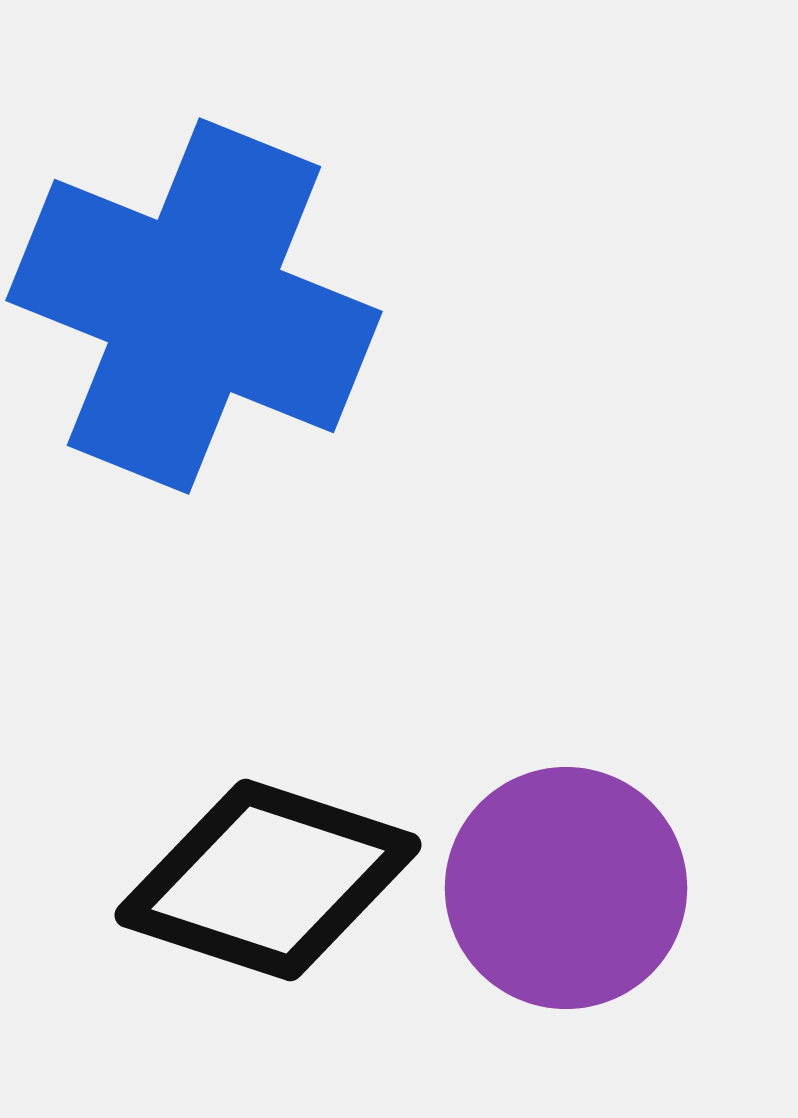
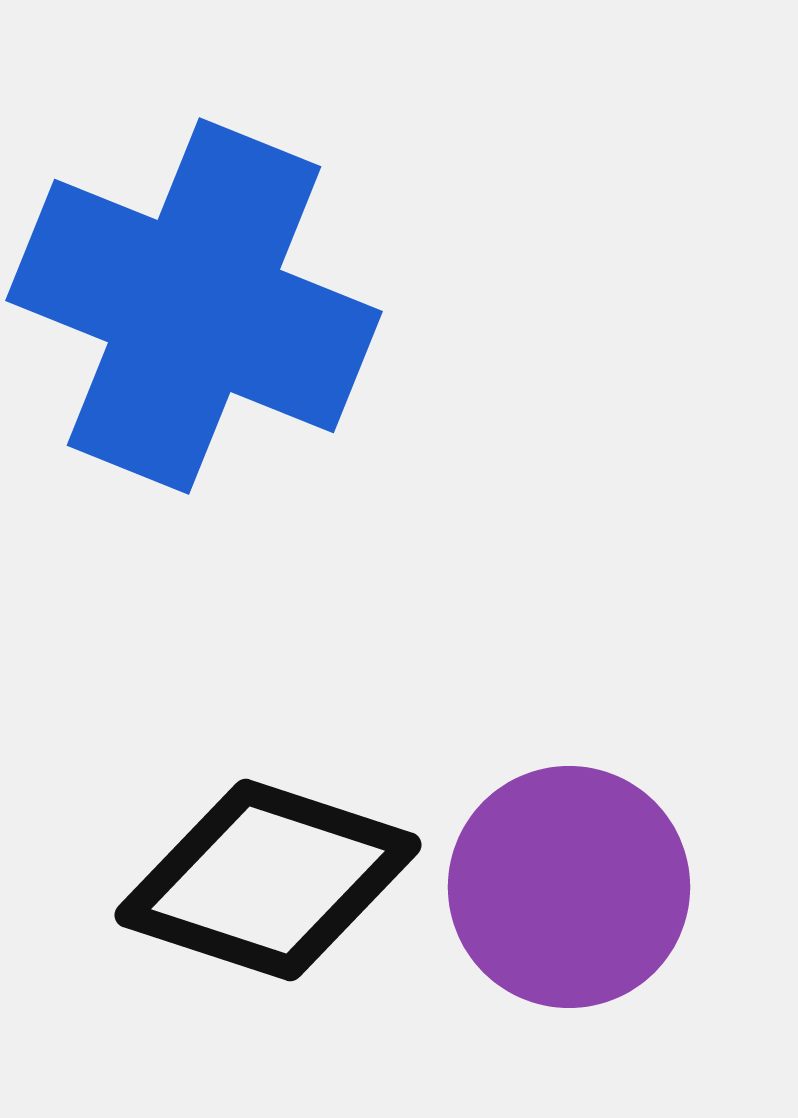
purple circle: moved 3 px right, 1 px up
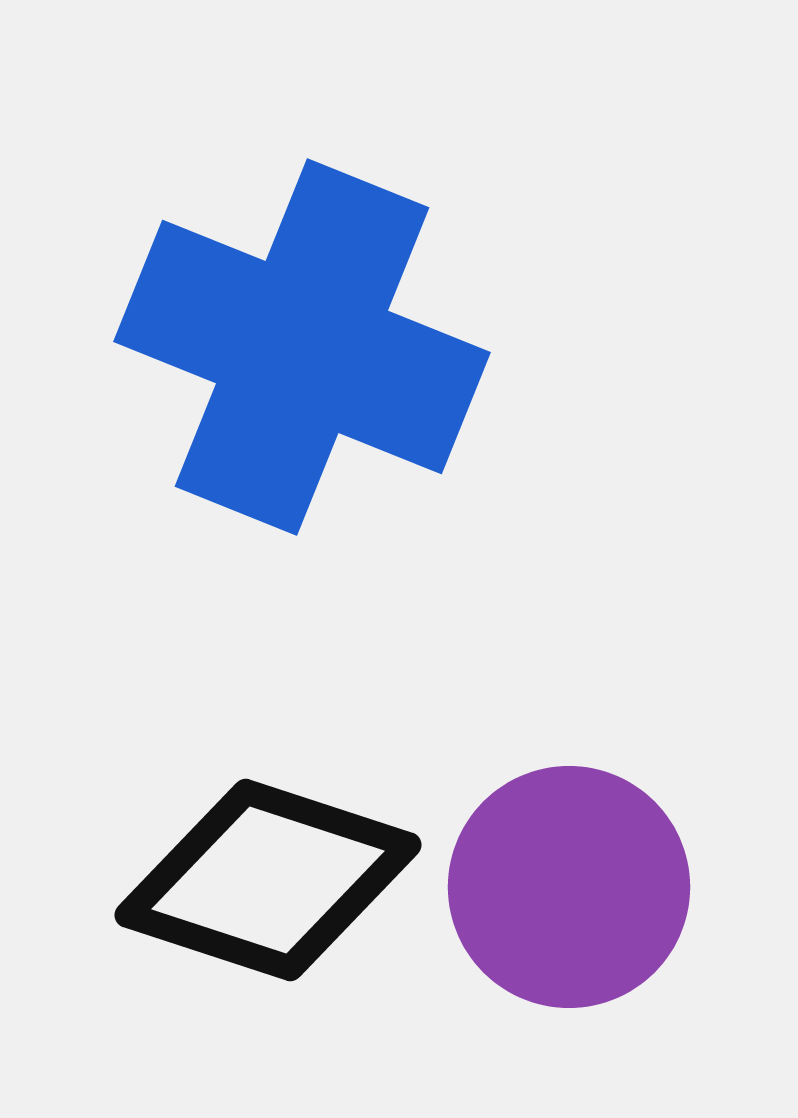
blue cross: moved 108 px right, 41 px down
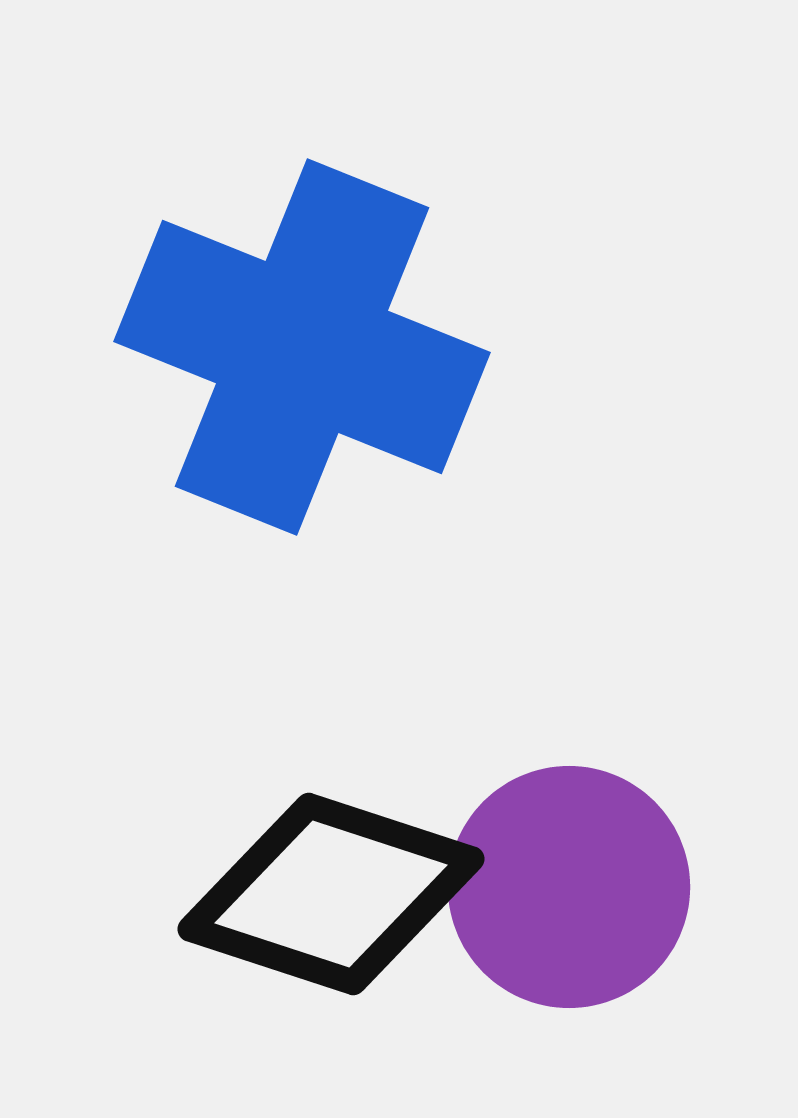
black diamond: moved 63 px right, 14 px down
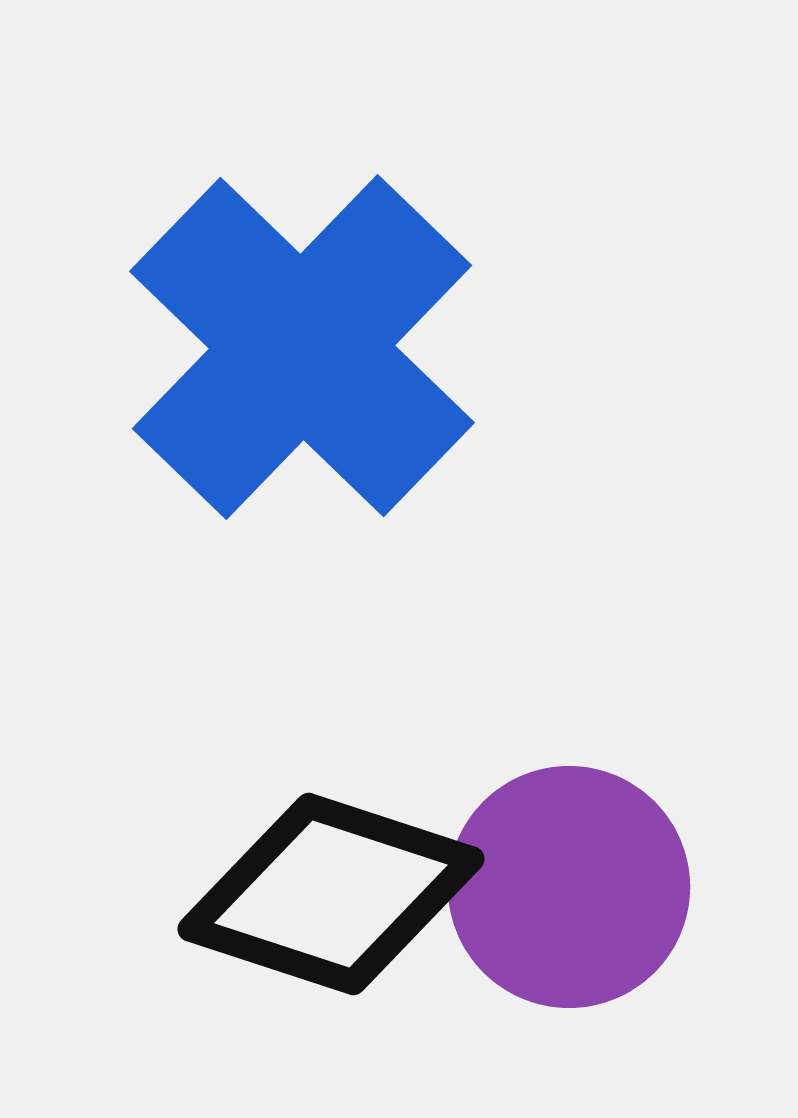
blue cross: rotated 22 degrees clockwise
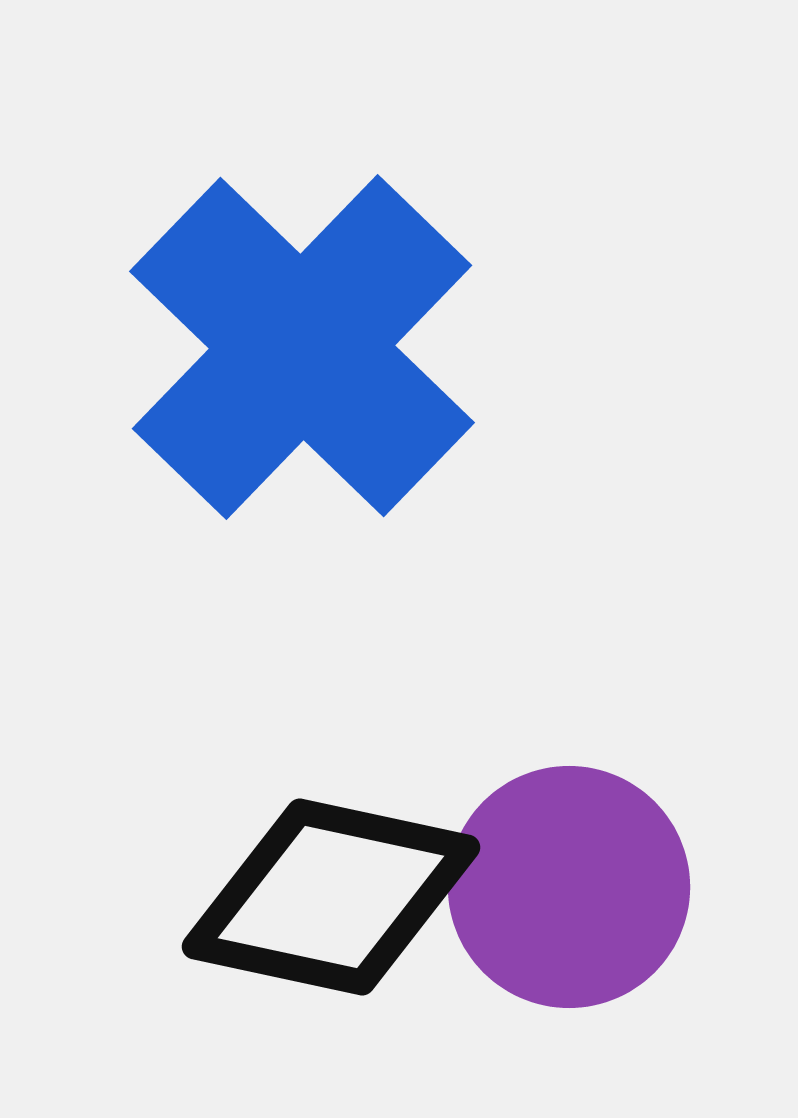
black diamond: moved 3 px down; rotated 6 degrees counterclockwise
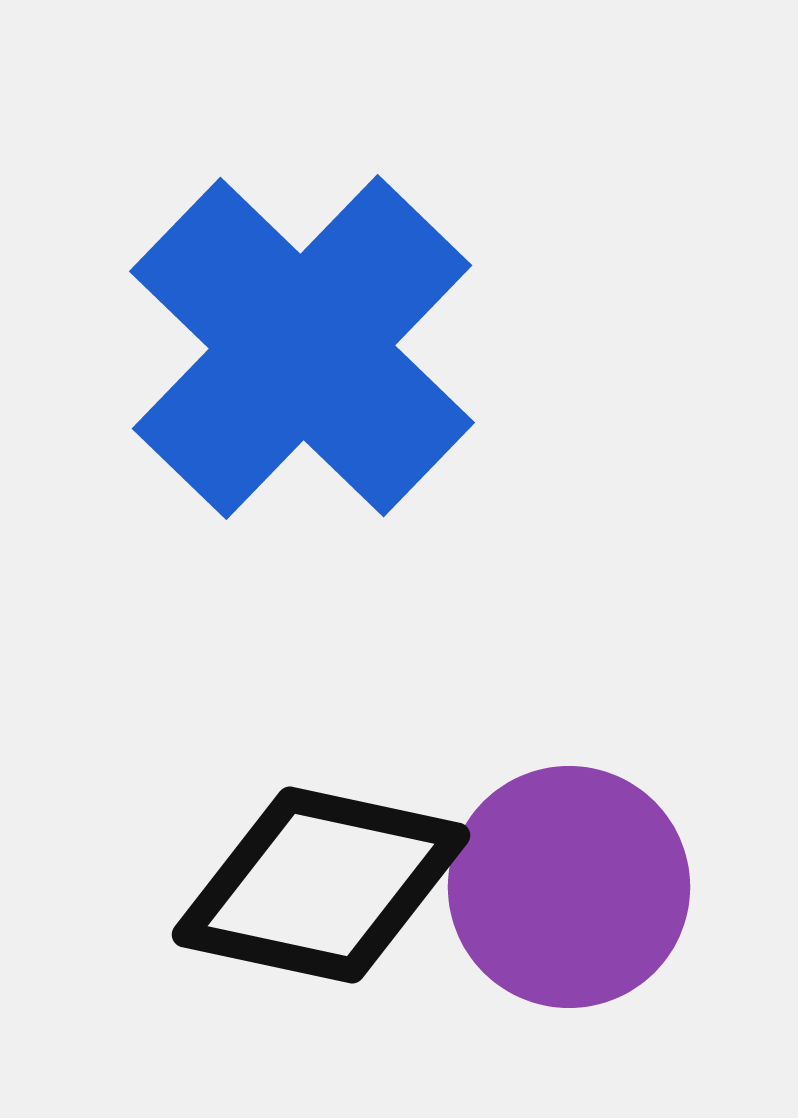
black diamond: moved 10 px left, 12 px up
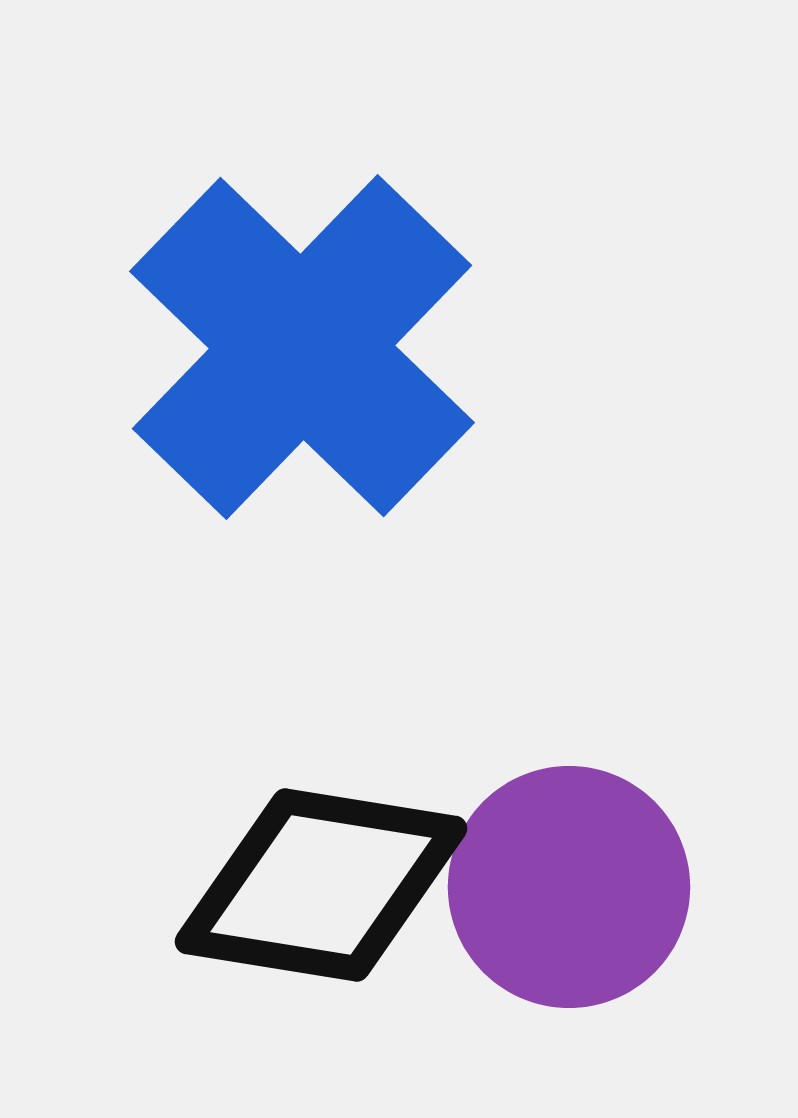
black diamond: rotated 3 degrees counterclockwise
